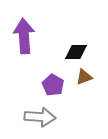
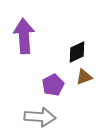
black diamond: moved 1 px right; rotated 25 degrees counterclockwise
purple pentagon: rotated 15 degrees clockwise
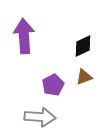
black diamond: moved 6 px right, 6 px up
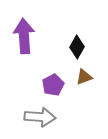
black diamond: moved 6 px left, 1 px down; rotated 35 degrees counterclockwise
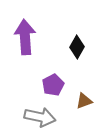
purple arrow: moved 1 px right, 1 px down
brown triangle: moved 24 px down
gray arrow: rotated 8 degrees clockwise
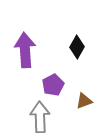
purple arrow: moved 13 px down
gray arrow: rotated 104 degrees counterclockwise
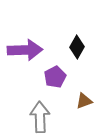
purple arrow: rotated 92 degrees clockwise
purple pentagon: moved 2 px right, 8 px up
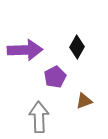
gray arrow: moved 1 px left
